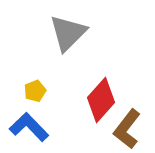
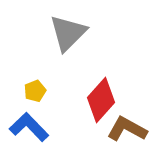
brown L-shape: rotated 81 degrees clockwise
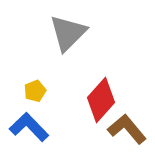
brown L-shape: rotated 21 degrees clockwise
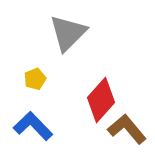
yellow pentagon: moved 12 px up
blue L-shape: moved 4 px right, 1 px up
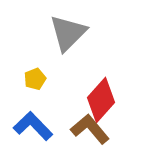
brown L-shape: moved 37 px left
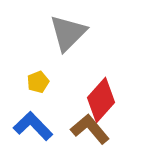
yellow pentagon: moved 3 px right, 3 px down
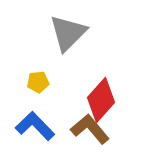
yellow pentagon: rotated 15 degrees clockwise
blue L-shape: moved 2 px right
